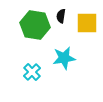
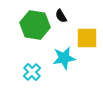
black semicircle: rotated 40 degrees counterclockwise
yellow square: moved 15 px down
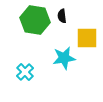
black semicircle: moved 1 px right; rotated 24 degrees clockwise
green hexagon: moved 5 px up
cyan cross: moved 7 px left
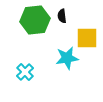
green hexagon: rotated 16 degrees counterclockwise
cyan star: moved 3 px right
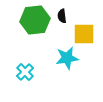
yellow square: moved 3 px left, 4 px up
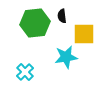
green hexagon: moved 3 px down
cyan star: moved 1 px left, 1 px up
